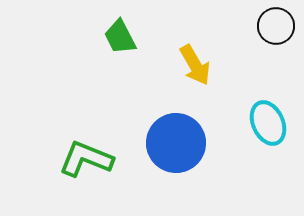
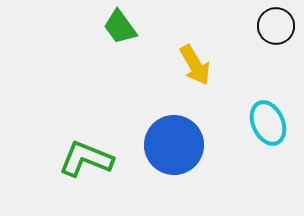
green trapezoid: moved 10 px up; rotated 9 degrees counterclockwise
blue circle: moved 2 px left, 2 px down
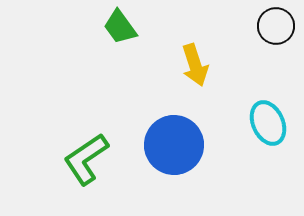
yellow arrow: rotated 12 degrees clockwise
green L-shape: rotated 56 degrees counterclockwise
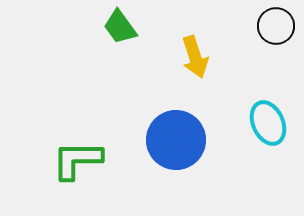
yellow arrow: moved 8 px up
blue circle: moved 2 px right, 5 px up
green L-shape: moved 9 px left, 1 px down; rotated 34 degrees clockwise
